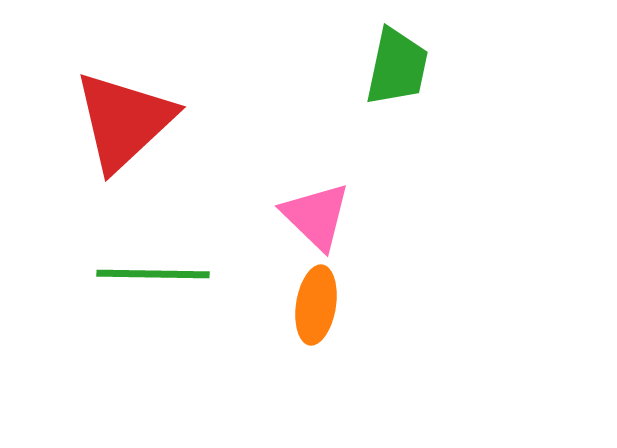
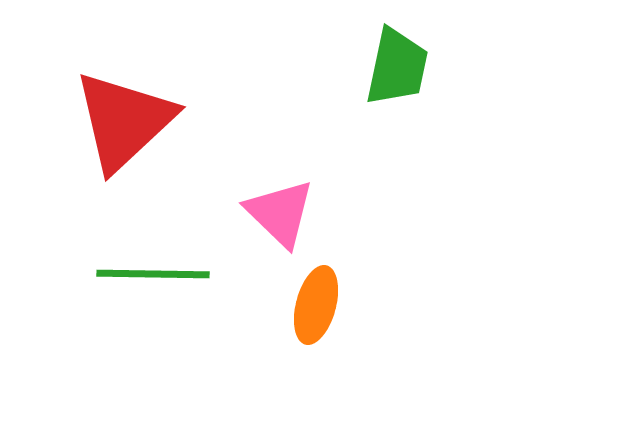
pink triangle: moved 36 px left, 3 px up
orange ellipse: rotated 6 degrees clockwise
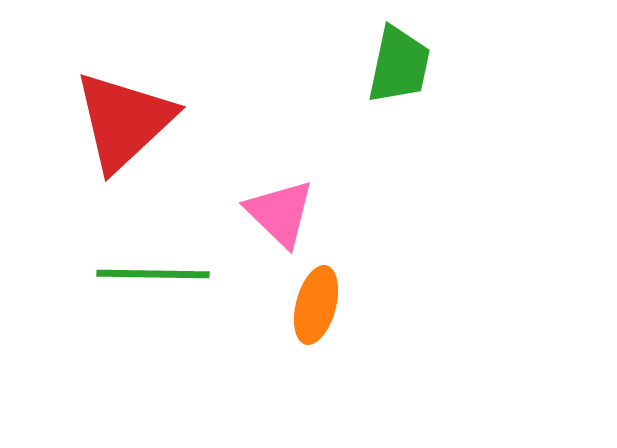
green trapezoid: moved 2 px right, 2 px up
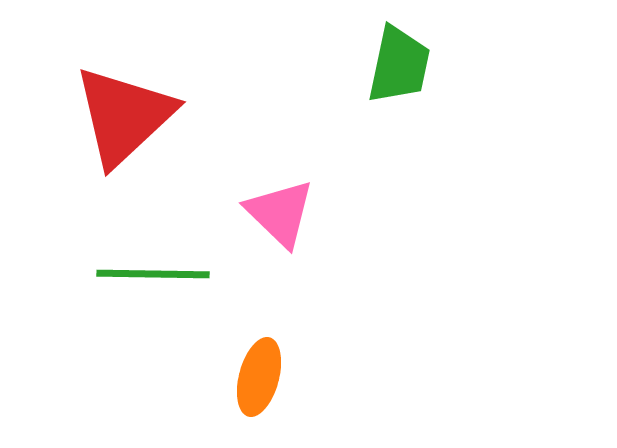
red triangle: moved 5 px up
orange ellipse: moved 57 px left, 72 px down
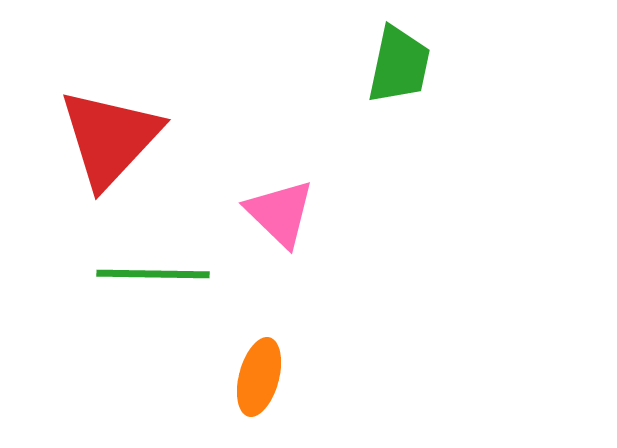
red triangle: moved 14 px left, 22 px down; rotated 4 degrees counterclockwise
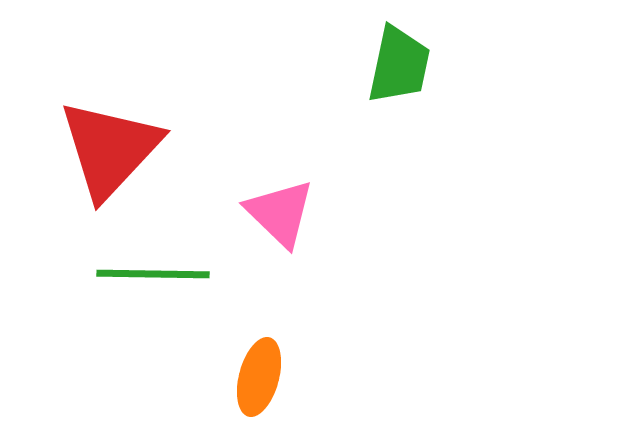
red triangle: moved 11 px down
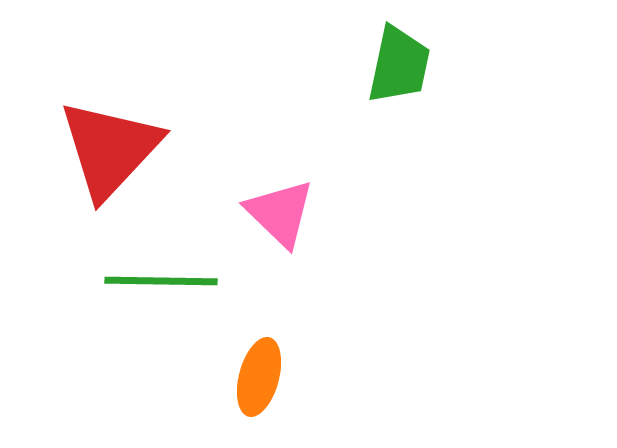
green line: moved 8 px right, 7 px down
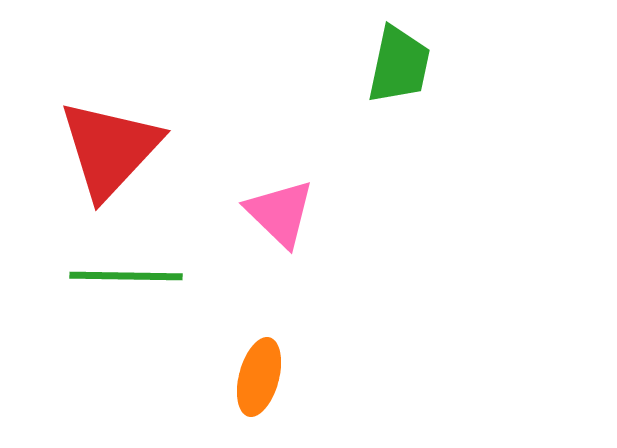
green line: moved 35 px left, 5 px up
